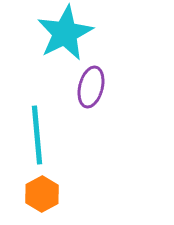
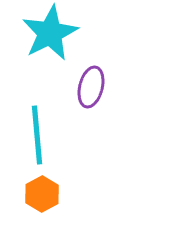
cyan star: moved 15 px left
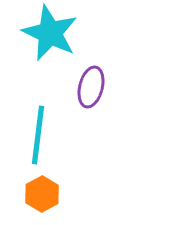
cyan star: rotated 20 degrees counterclockwise
cyan line: moved 1 px right; rotated 12 degrees clockwise
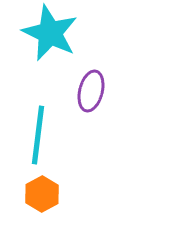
purple ellipse: moved 4 px down
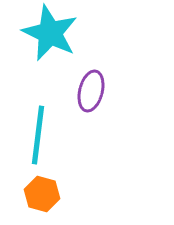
orange hexagon: rotated 16 degrees counterclockwise
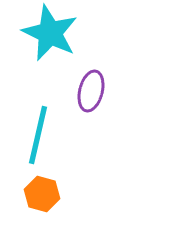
cyan line: rotated 6 degrees clockwise
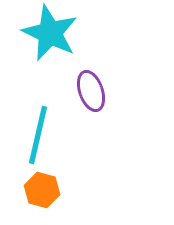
purple ellipse: rotated 33 degrees counterclockwise
orange hexagon: moved 4 px up
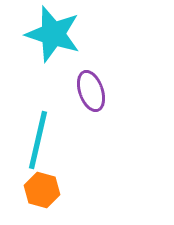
cyan star: moved 3 px right, 1 px down; rotated 8 degrees counterclockwise
cyan line: moved 5 px down
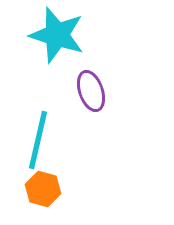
cyan star: moved 4 px right, 1 px down
orange hexagon: moved 1 px right, 1 px up
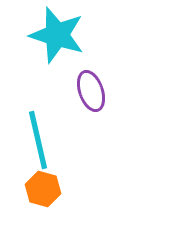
cyan line: rotated 26 degrees counterclockwise
